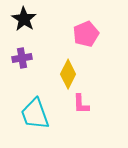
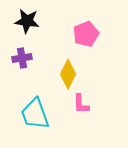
black star: moved 3 px right, 2 px down; rotated 25 degrees counterclockwise
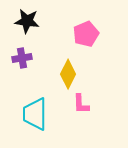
cyan trapezoid: rotated 20 degrees clockwise
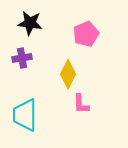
black star: moved 3 px right, 2 px down
cyan trapezoid: moved 10 px left, 1 px down
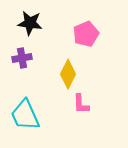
cyan trapezoid: rotated 24 degrees counterclockwise
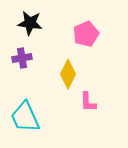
pink L-shape: moved 7 px right, 2 px up
cyan trapezoid: moved 2 px down
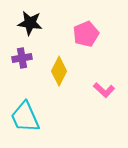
yellow diamond: moved 9 px left, 3 px up
pink L-shape: moved 16 px right, 12 px up; rotated 45 degrees counterclockwise
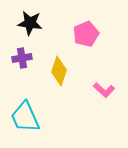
yellow diamond: rotated 8 degrees counterclockwise
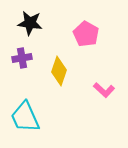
pink pentagon: rotated 20 degrees counterclockwise
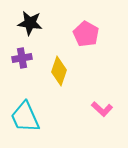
pink L-shape: moved 2 px left, 19 px down
